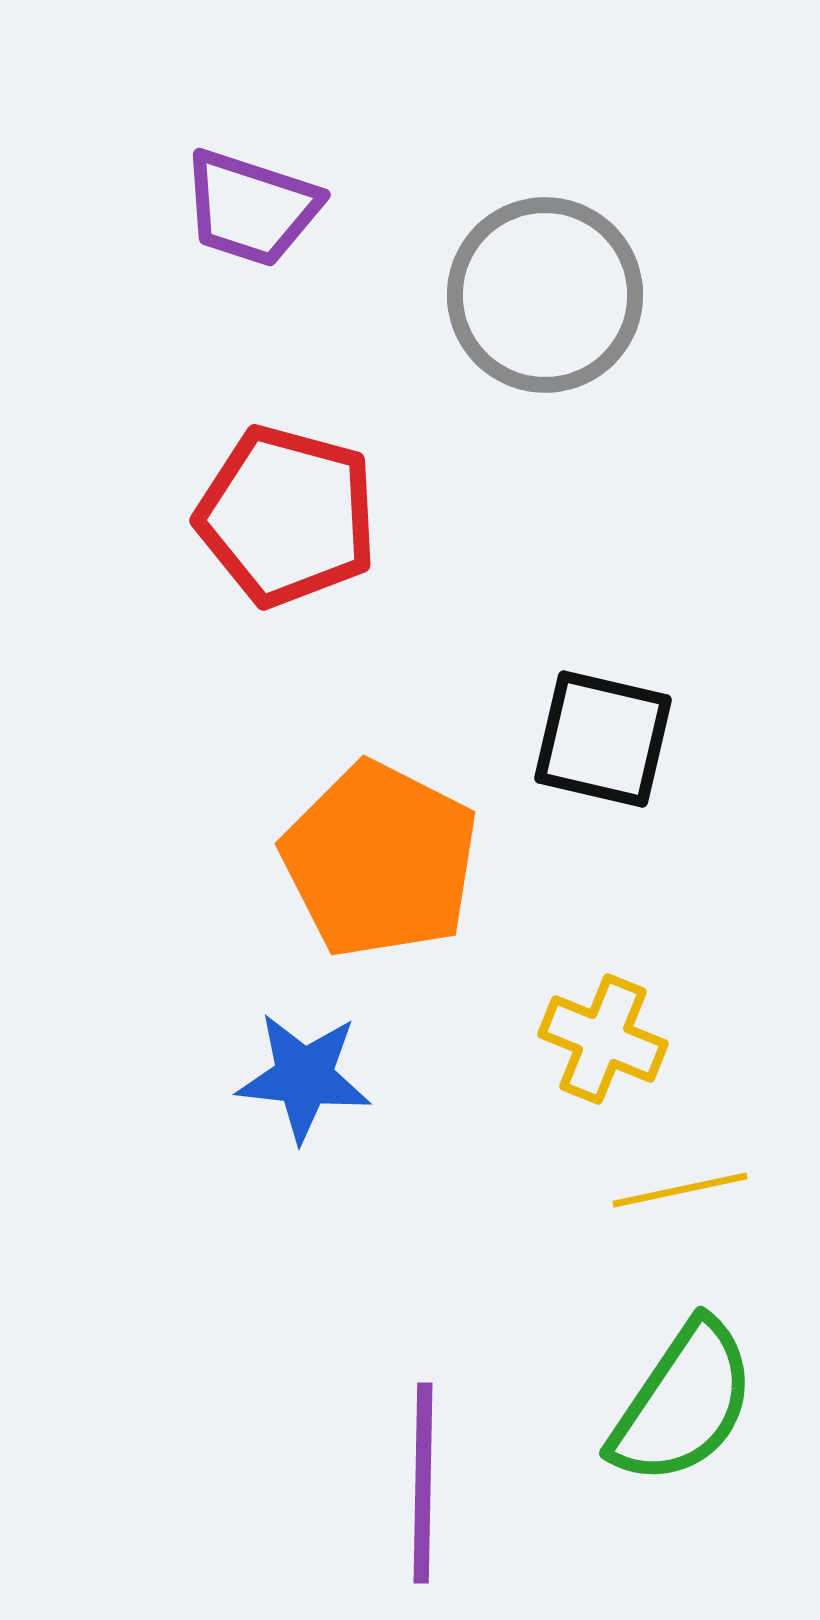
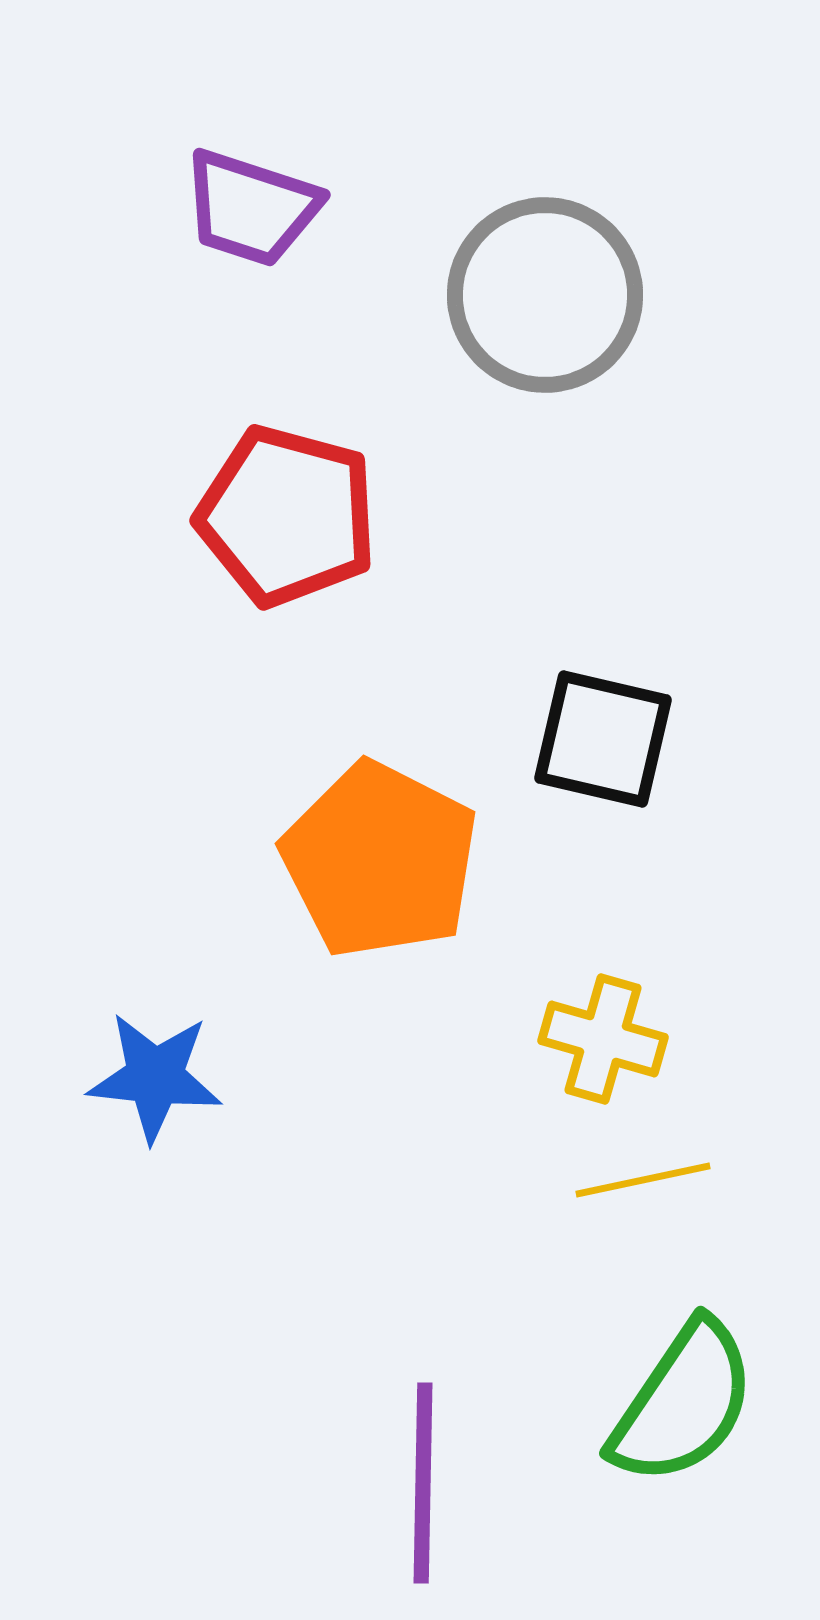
yellow cross: rotated 6 degrees counterclockwise
blue star: moved 149 px left
yellow line: moved 37 px left, 10 px up
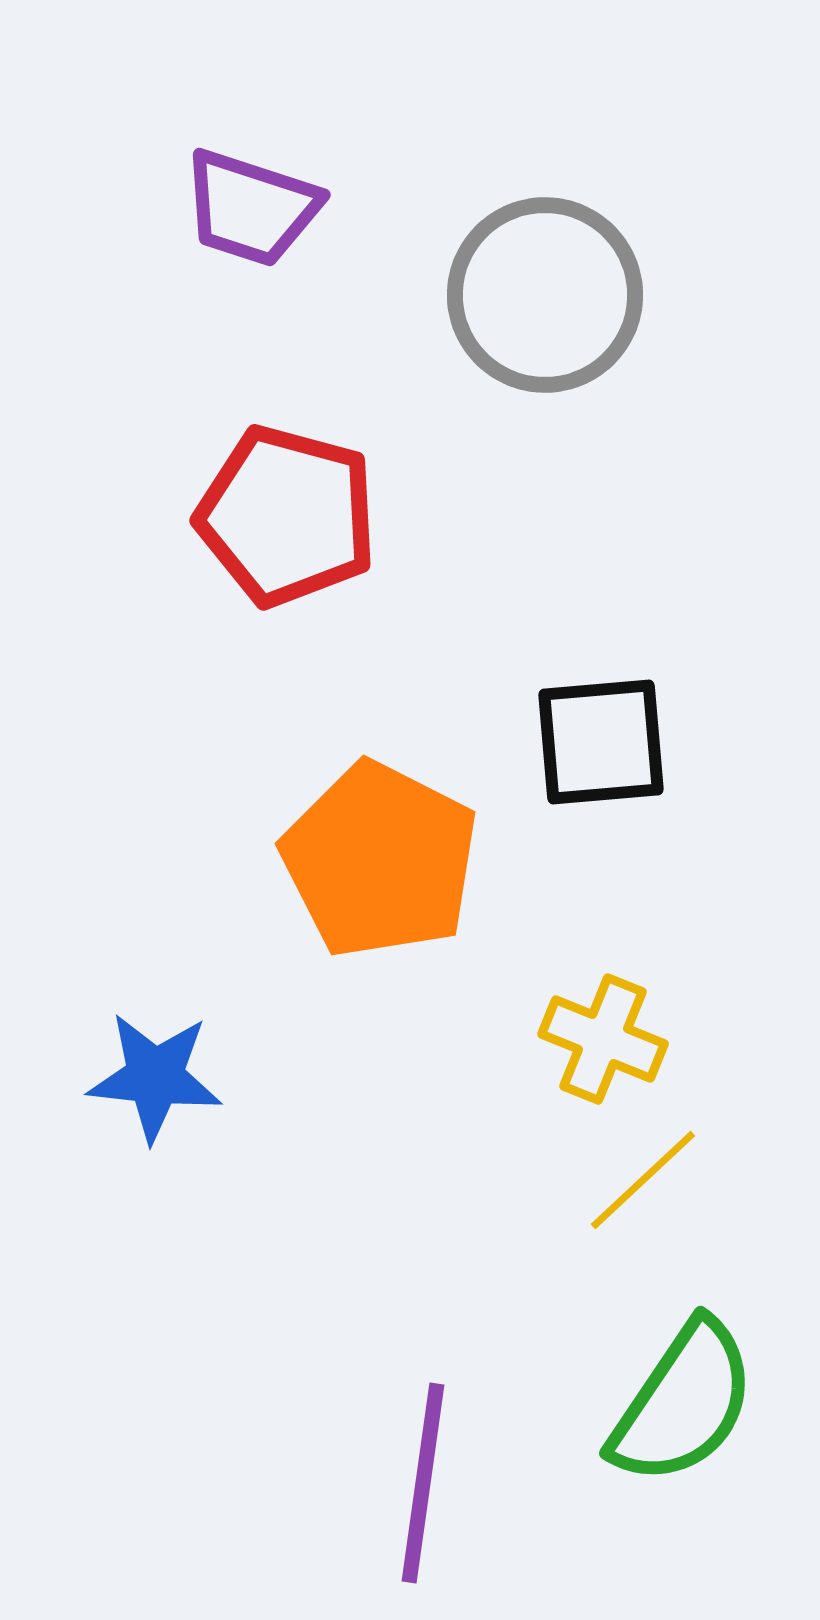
black square: moved 2 px left, 3 px down; rotated 18 degrees counterclockwise
yellow cross: rotated 6 degrees clockwise
yellow line: rotated 31 degrees counterclockwise
purple line: rotated 7 degrees clockwise
